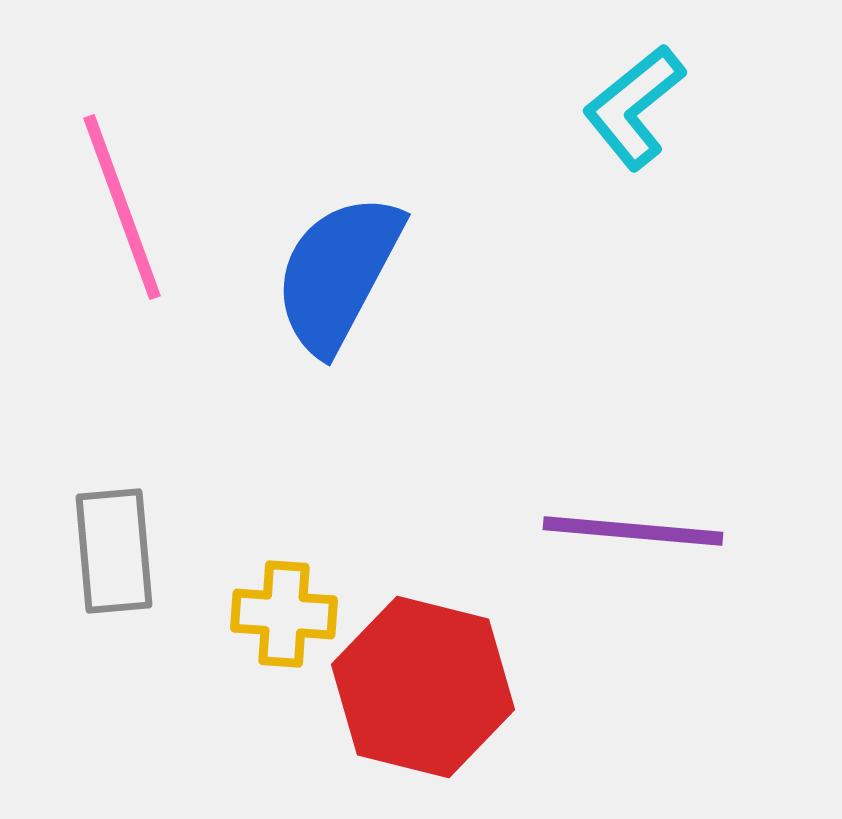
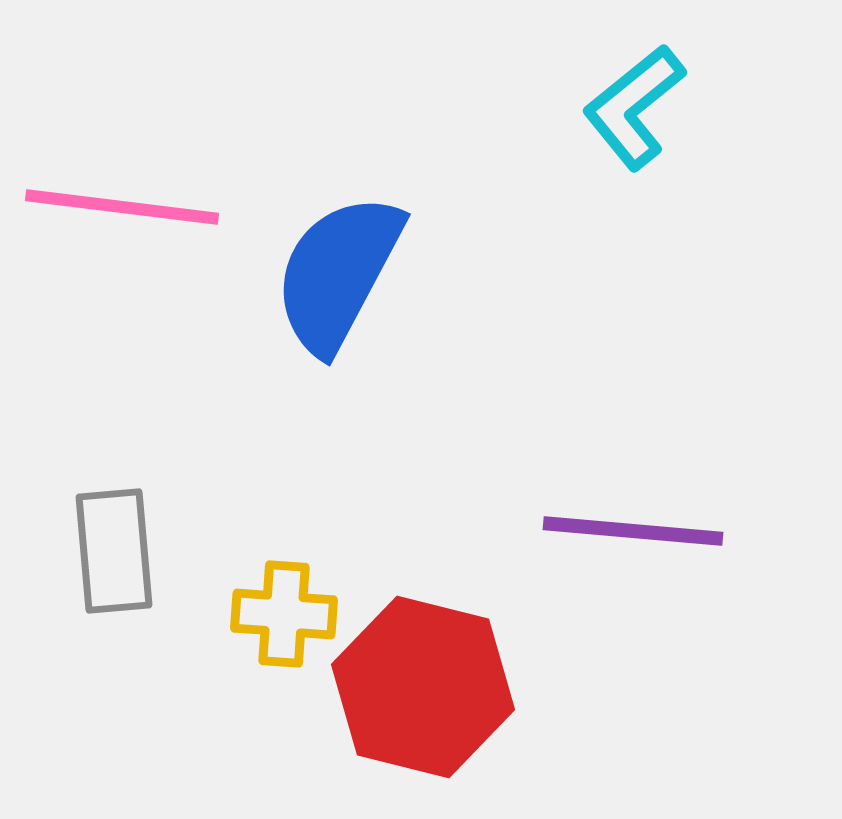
pink line: rotated 63 degrees counterclockwise
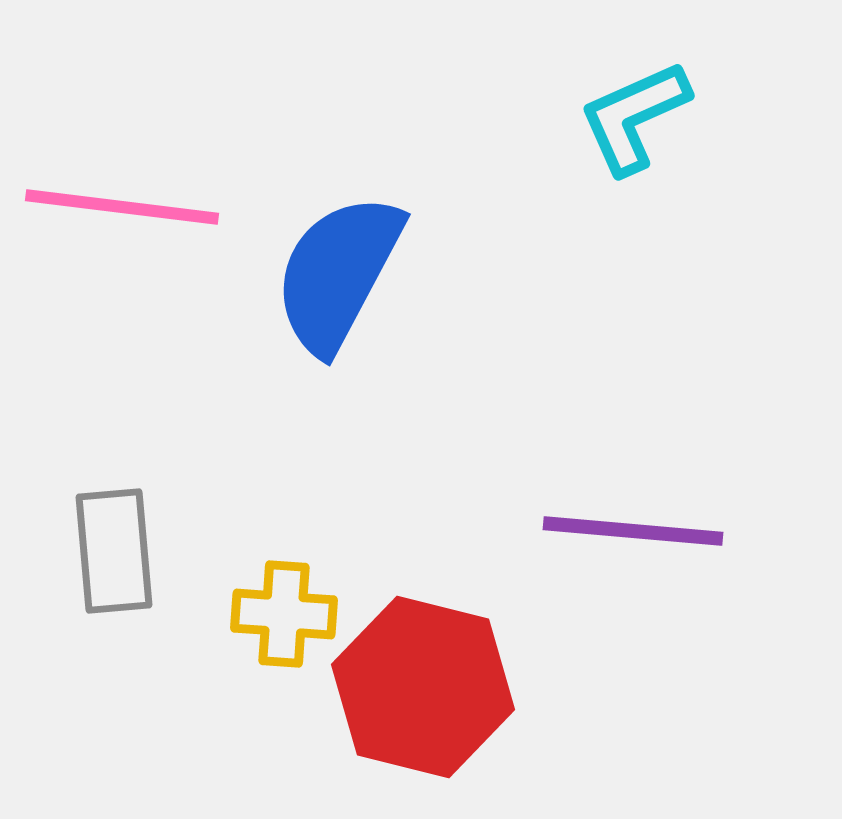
cyan L-shape: moved 10 px down; rotated 15 degrees clockwise
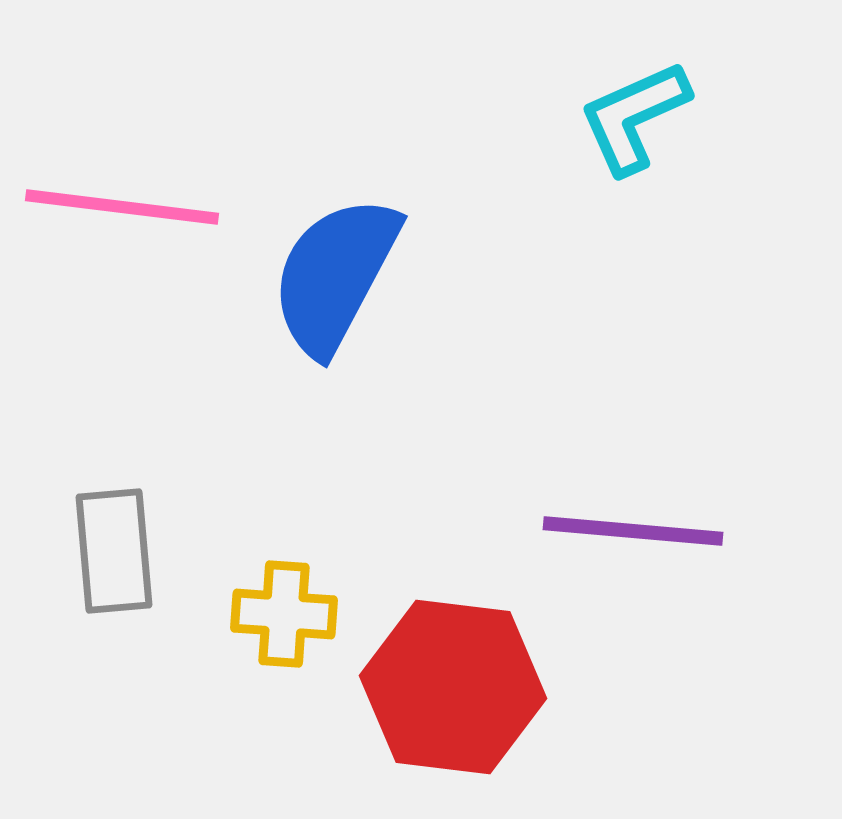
blue semicircle: moved 3 px left, 2 px down
red hexagon: moved 30 px right; rotated 7 degrees counterclockwise
